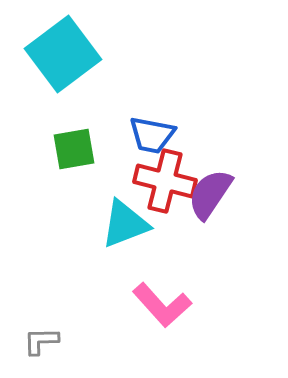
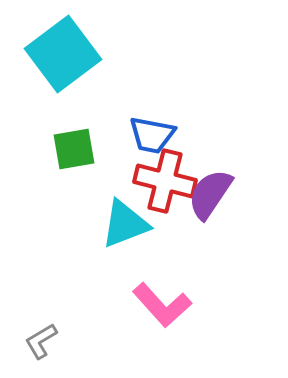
gray L-shape: rotated 30 degrees counterclockwise
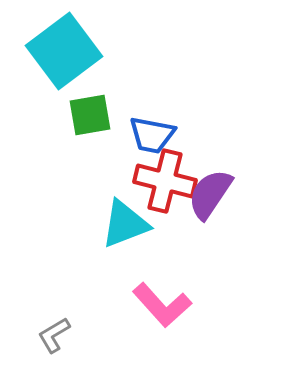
cyan square: moved 1 px right, 3 px up
green square: moved 16 px right, 34 px up
gray L-shape: moved 13 px right, 6 px up
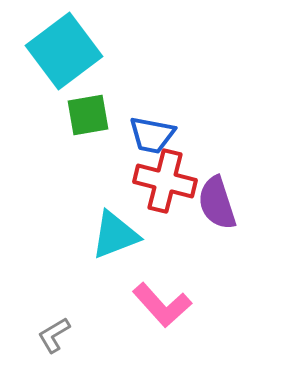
green square: moved 2 px left
purple semicircle: moved 7 px right, 9 px down; rotated 52 degrees counterclockwise
cyan triangle: moved 10 px left, 11 px down
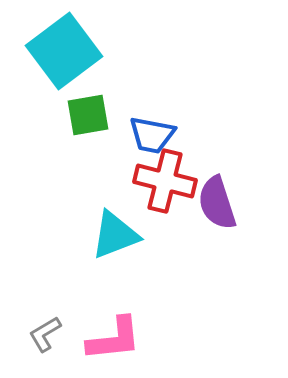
pink L-shape: moved 48 px left, 34 px down; rotated 54 degrees counterclockwise
gray L-shape: moved 9 px left, 1 px up
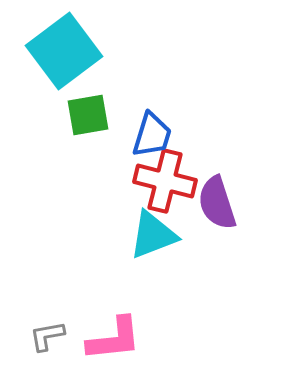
blue trapezoid: rotated 84 degrees counterclockwise
cyan triangle: moved 38 px right
gray L-shape: moved 2 px right, 2 px down; rotated 21 degrees clockwise
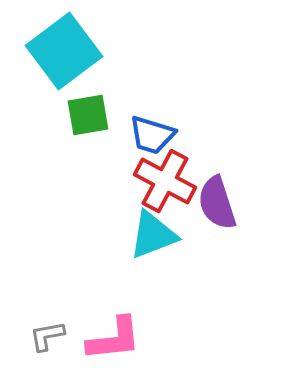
blue trapezoid: rotated 90 degrees clockwise
red cross: rotated 14 degrees clockwise
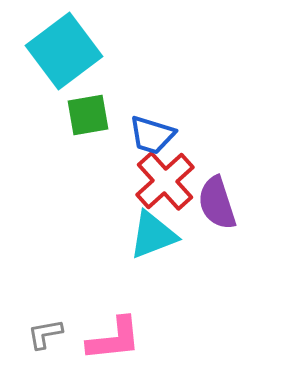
red cross: rotated 20 degrees clockwise
gray L-shape: moved 2 px left, 2 px up
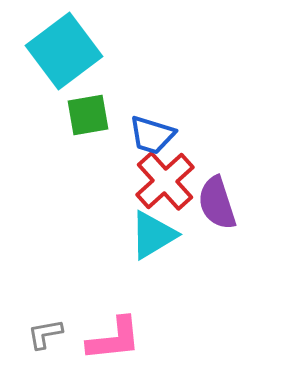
cyan triangle: rotated 10 degrees counterclockwise
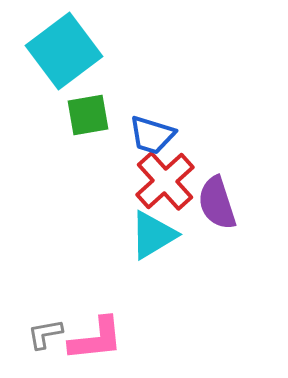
pink L-shape: moved 18 px left
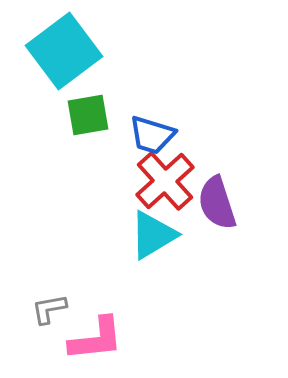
gray L-shape: moved 4 px right, 25 px up
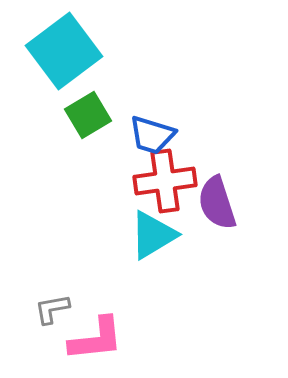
green square: rotated 21 degrees counterclockwise
red cross: rotated 34 degrees clockwise
gray L-shape: moved 3 px right
